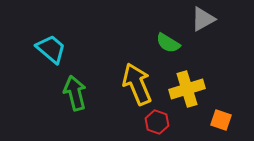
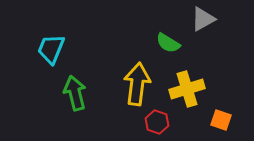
cyan trapezoid: rotated 108 degrees counterclockwise
yellow arrow: rotated 30 degrees clockwise
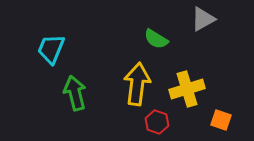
green semicircle: moved 12 px left, 4 px up
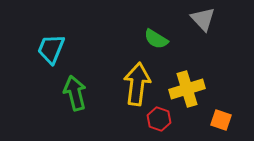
gray triangle: rotated 44 degrees counterclockwise
red hexagon: moved 2 px right, 3 px up
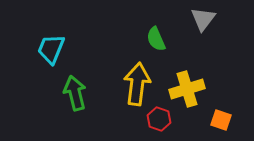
gray triangle: rotated 20 degrees clockwise
green semicircle: rotated 35 degrees clockwise
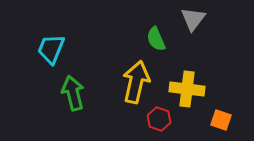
gray triangle: moved 10 px left
yellow arrow: moved 1 px left, 2 px up; rotated 6 degrees clockwise
yellow cross: rotated 24 degrees clockwise
green arrow: moved 2 px left
